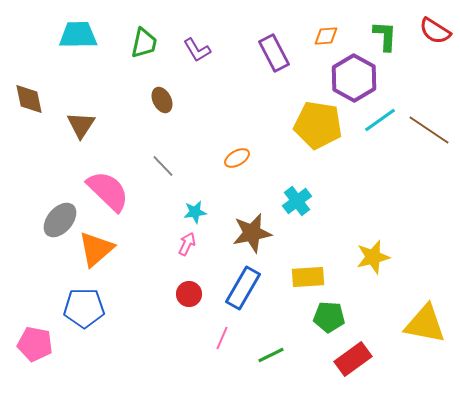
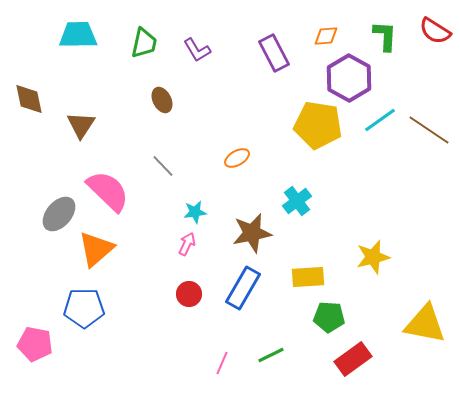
purple hexagon: moved 5 px left
gray ellipse: moved 1 px left, 6 px up
pink line: moved 25 px down
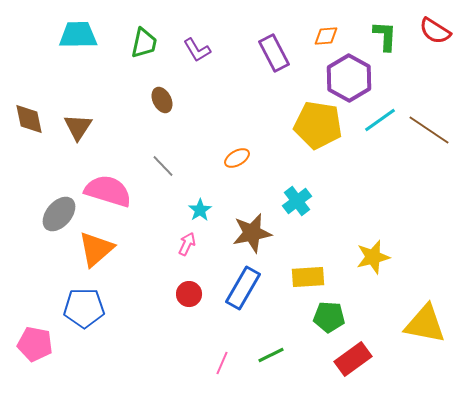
brown diamond: moved 20 px down
brown triangle: moved 3 px left, 2 px down
pink semicircle: rotated 27 degrees counterclockwise
cyan star: moved 5 px right, 2 px up; rotated 25 degrees counterclockwise
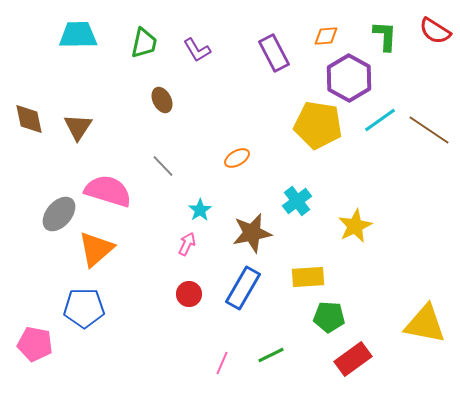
yellow star: moved 18 px left, 31 px up; rotated 12 degrees counterclockwise
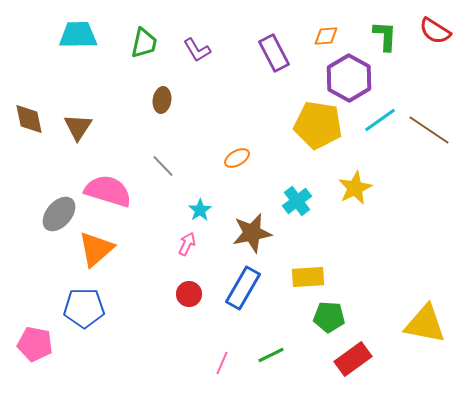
brown ellipse: rotated 35 degrees clockwise
yellow star: moved 38 px up
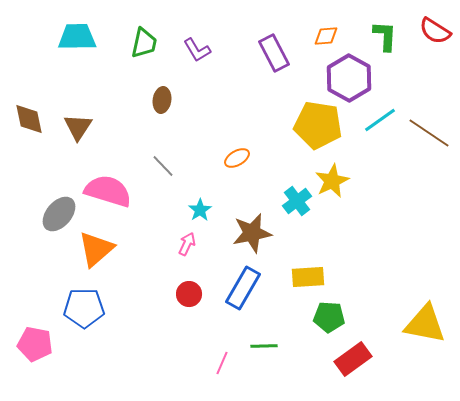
cyan trapezoid: moved 1 px left, 2 px down
brown line: moved 3 px down
yellow star: moved 23 px left, 7 px up
green line: moved 7 px left, 9 px up; rotated 24 degrees clockwise
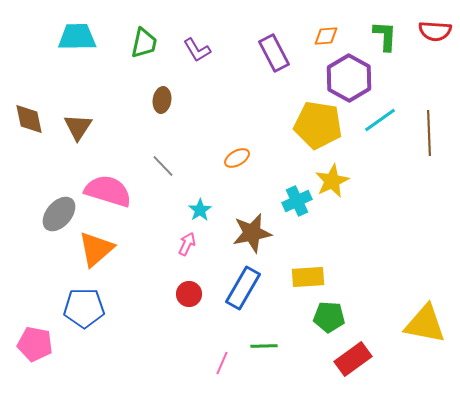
red semicircle: rotated 28 degrees counterclockwise
brown line: rotated 54 degrees clockwise
cyan cross: rotated 12 degrees clockwise
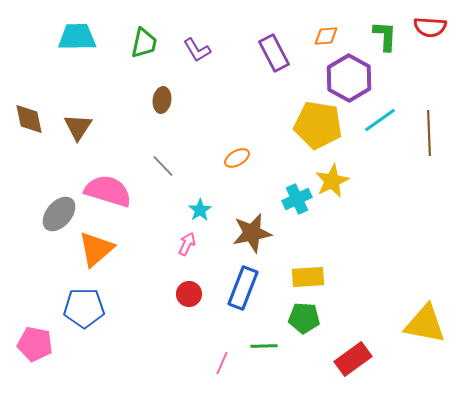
red semicircle: moved 5 px left, 4 px up
cyan cross: moved 2 px up
blue rectangle: rotated 9 degrees counterclockwise
green pentagon: moved 25 px left, 1 px down
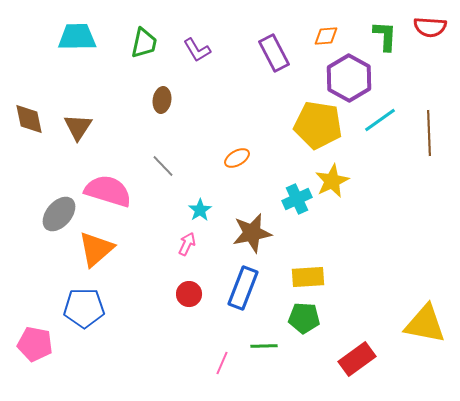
red rectangle: moved 4 px right
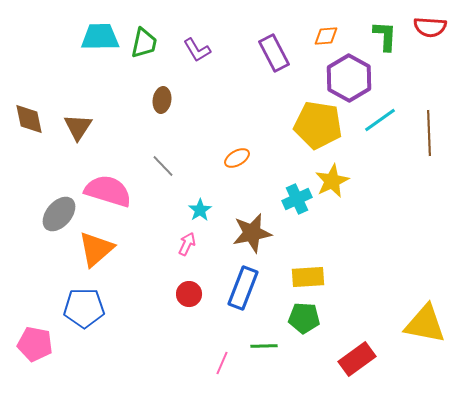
cyan trapezoid: moved 23 px right
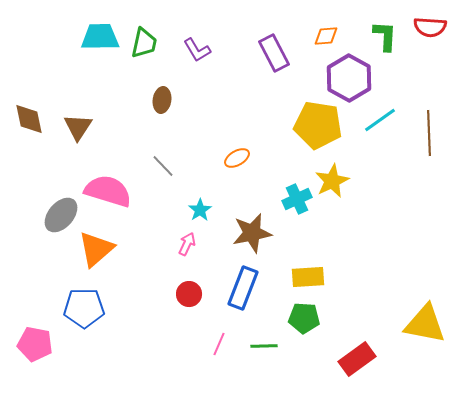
gray ellipse: moved 2 px right, 1 px down
pink line: moved 3 px left, 19 px up
